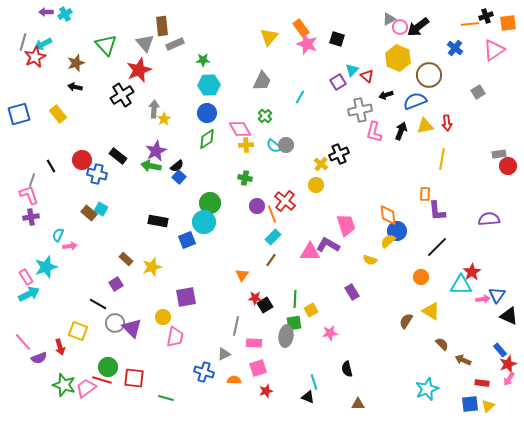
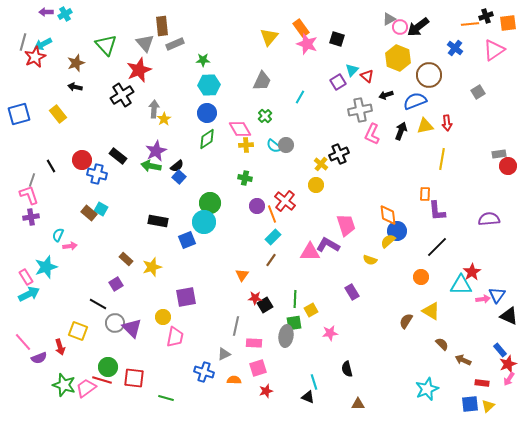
pink L-shape at (374, 132): moved 2 px left, 2 px down; rotated 10 degrees clockwise
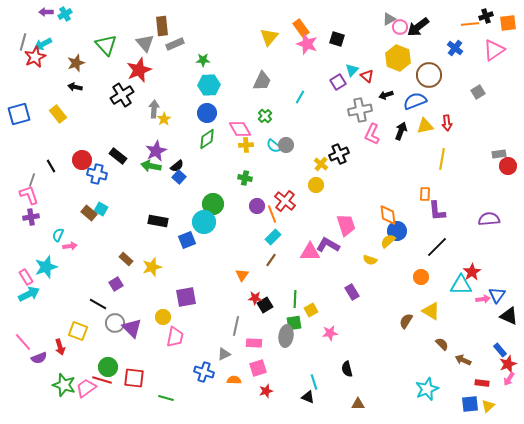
green circle at (210, 203): moved 3 px right, 1 px down
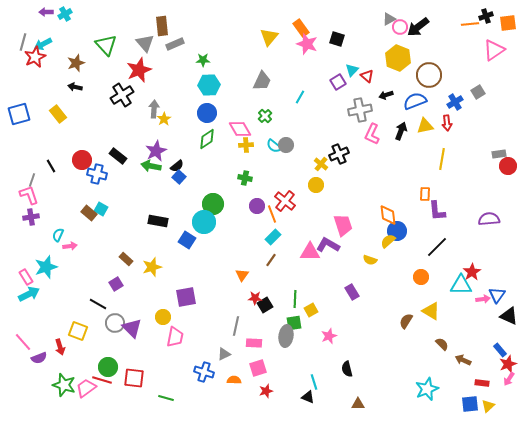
blue cross at (455, 48): moved 54 px down; rotated 21 degrees clockwise
pink trapezoid at (346, 225): moved 3 px left
blue square at (187, 240): rotated 36 degrees counterclockwise
pink star at (330, 333): moved 1 px left, 3 px down; rotated 14 degrees counterclockwise
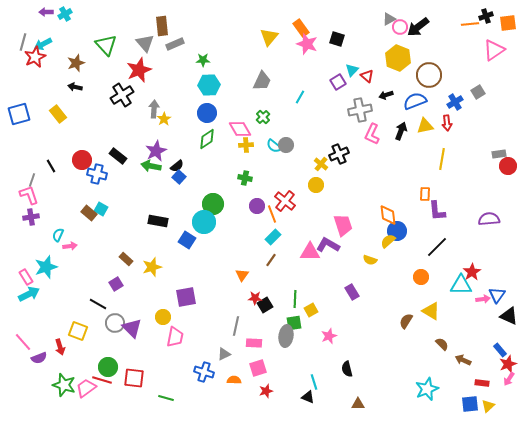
green cross at (265, 116): moved 2 px left, 1 px down
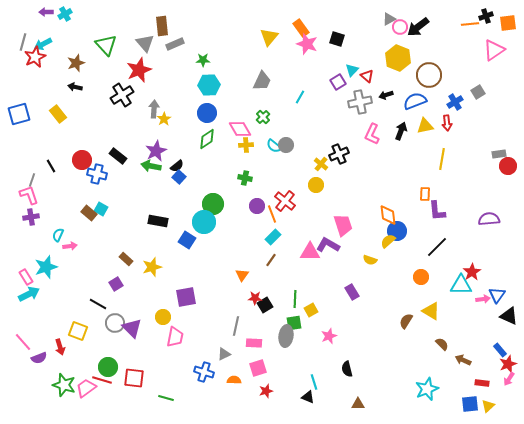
gray cross at (360, 110): moved 8 px up
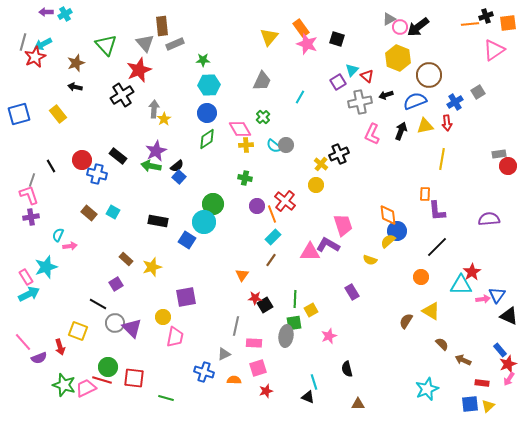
cyan square at (101, 209): moved 12 px right, 3 px down
pink trapezoid at (86, 388): rotated 10 degrees clockwise
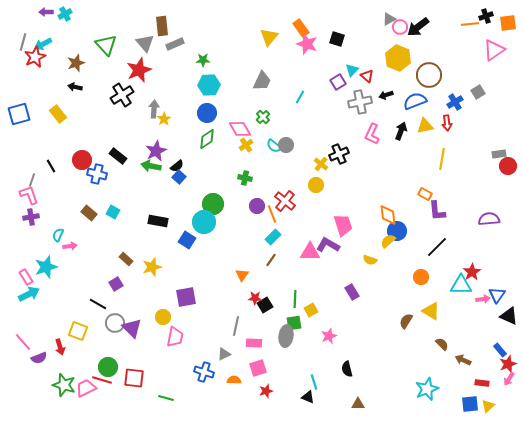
yellow cross at (246, 145): rotated 32 degrees counterclockwise
orange rectangle at (425, 194): rotated 64 degrees counterclockwise
